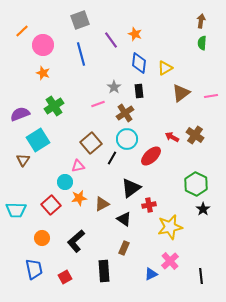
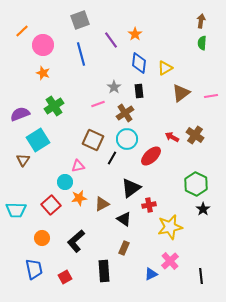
orange star at (135, 34): rotated 16 degrees clockwise
brown square at (91, 143): moved 2 px right, 3 px up; rotated 25 degrees counterclockwise
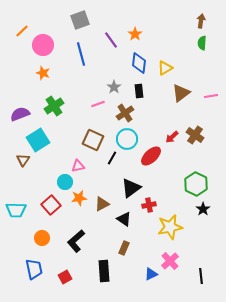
red arrow at (172, 137): rotated 72 degrees counterclockwise
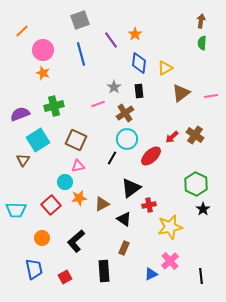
pink circle at (43, 45): moved 5 px down
green cross at (54, 106): rotated 18 degrees clockwise
brown square at (93, 140): moved 17 px left
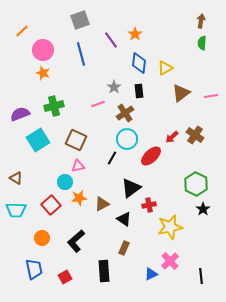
brown triangle at (23, 160): moved 7 px left, 18 px down; rotated 32 degrees counterclockwise
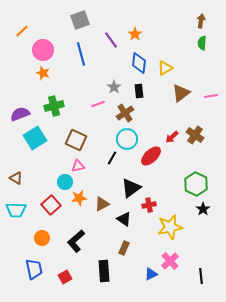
cyan square at (38, 140): moved 3 px left, 2 px up
